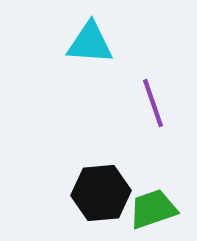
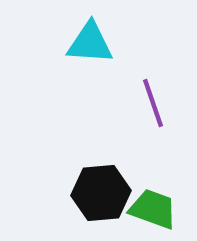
green trapezoid: rotated 39 degrees clockwise
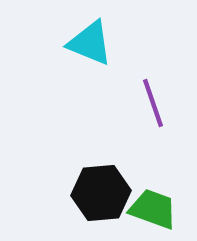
cyan triangle: rotated 18 degrees clockwise
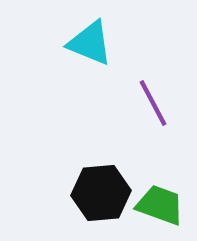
purple line: rotated 9 degrees counterclockwise
green trapezoid: moved 7 px right, 4 px up
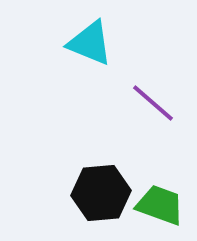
purple line: rotated 21 degrees counterclockwise
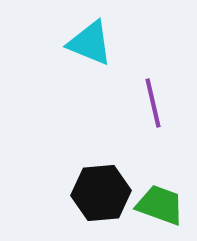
purple line: rotated 36 degrees clockwise
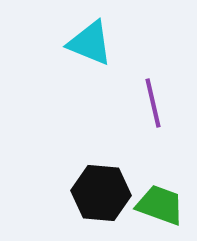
black hexagon: rotated 10 degrees clockwise
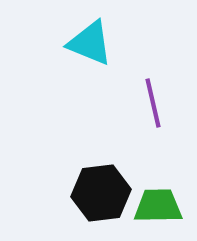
black hexagon: rotated 12 degrees counterclockwise
green trapezoid: moved 2 px left, 1 px down; rotated 21 degrees counterclockwise
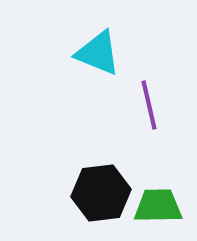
cyan triangle: moved 8 px right, 10 px down
purple line: moved 4 px left, 2 px down
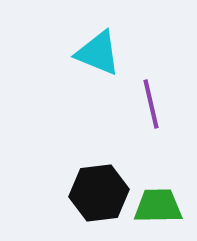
purple line: moved 2 px right, 1 px up
black hexagon: moved 2 px left
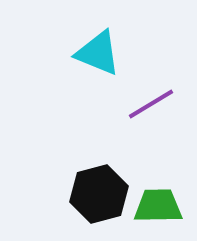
purple line: rotated 72 degrees clockwise
black hexagon: moved 1 px down; rotated 8 degrees counterclockwise
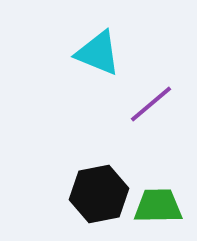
purple line: rotated 9 degrees counterclockwise
black hexagon: rotated 4 degrees clockwise
